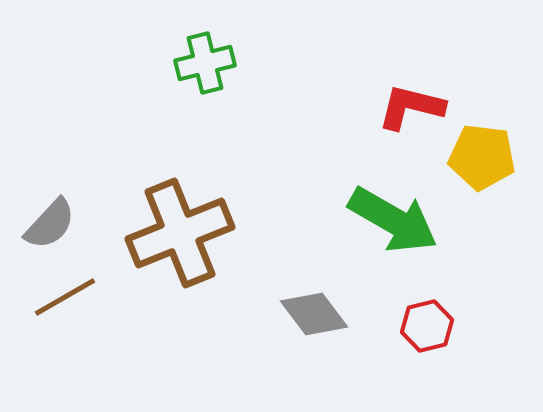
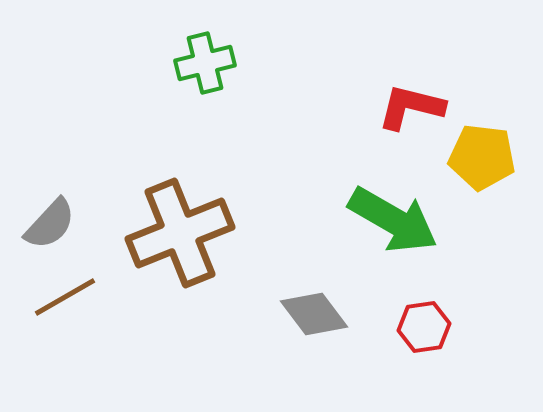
red hexagon: moved 3 px left, 1 px down; rotated 6 degrees clockwise
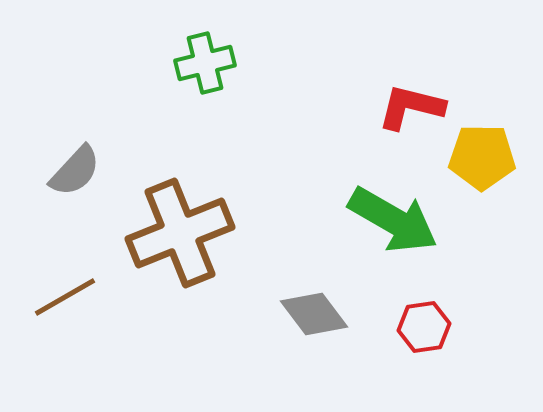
yellow pentagon: rotated 6 degrees counterclockwise
gray semicircle: moved 25 px right, 53 px up
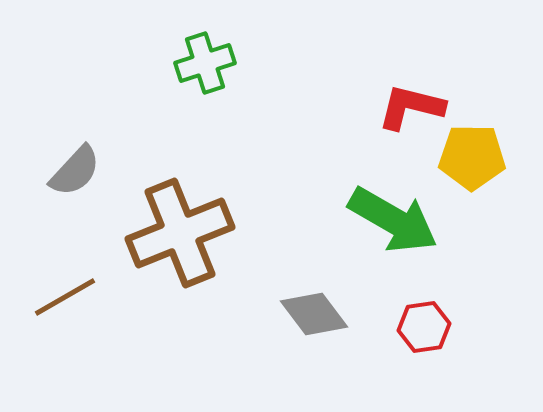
green cross: rotated 4 degrees counterclockwise
yellow pentagon: moved 10 px left
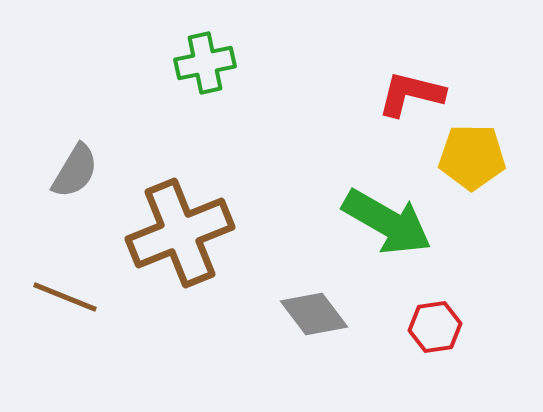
green cross: rotated 6 degrees clockwise
red L-shape: moved 13 px up
gray semicircle: rotated 12 degrees counterclockwise
green arrow: moved 6 px left, 2 px down
brown line: rotated 52 degrees clockwise
red hexagon: moved 11 px right
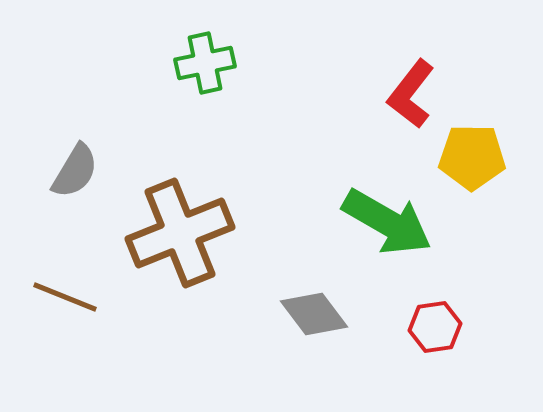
red L-shape: rotated 66 degrees counterclockwise
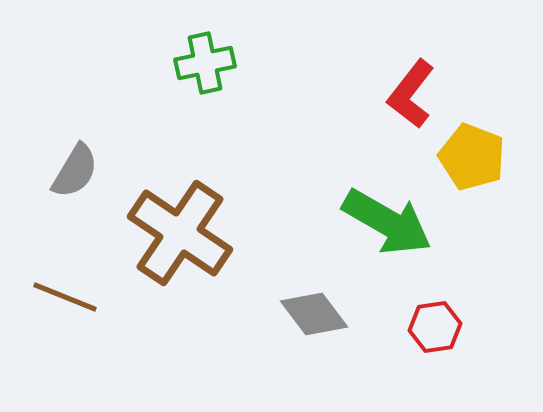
yellow pentagon: rotated 20 degrees clockwise
brown cross: rotated 34 degrees counterclockwise
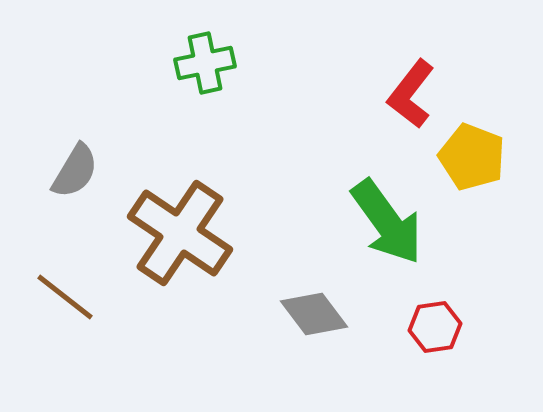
green arrow: rotated 24 degrees clockwise
brown line: rotated 16 degrees clockwise
